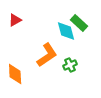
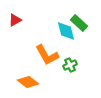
orange L-shape: rotated 95 degrees clockwise
orange diamond: moved 13 px right, 8 px down; rotated 50 degrees counterclockwise
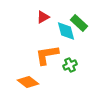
red triangle: moved 28 px right, 3 px up
orange L-shape: rotated 110 degrees clockwise
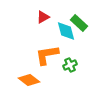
orange diamond: moved 1 px right, 2 px up
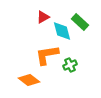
green rectangle: moved 1 px right, 1 px up
cyan diamond: moved 4 px left
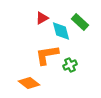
red triangle: moved 1 px left, 1 px down
cyan diamond: moved 1 px left
orange diamond: moved 3 px down
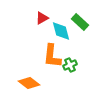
orange L-shape: moved 5 px right, 1 px down; rotated 75 degrees counterclockwise
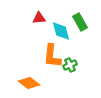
red triangle: moved 3 px left; rotated 24 degrees clockwise
green rectangle: rotated 18 degrees clockwise
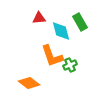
orange L-shape: rotated 25 degrees counterclockwise
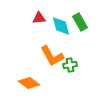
cyan diamond: moved 5 px up
orange L-shape: rotated 10 degrees counterclockwise
green cross: rotated 16 degrees clockwise
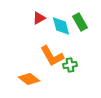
red triangle: rotated 24 degrees counterclockwise
orange diamond: moved 4 px up
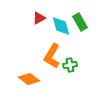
orange L-shape: rotated 60 degrees clockwise
